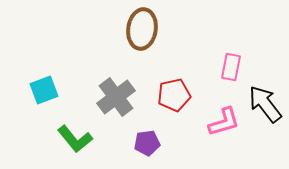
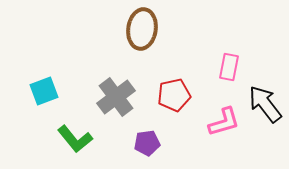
pink rectangle: moved 2 px left
cyan square: moved 1 px down
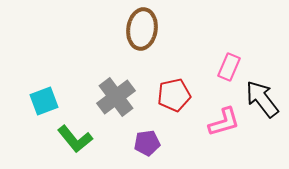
pink rectangle: rotated 12 degrees clockwise
cyan square: moved 10 px down
black arrow: moved 3 px left, 5 px up
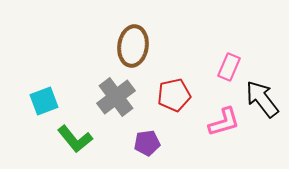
brown ellipse: moved 9 px left, 17 px down
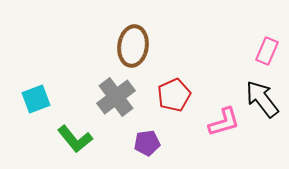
pink rectangle: moved 38 px right, 16 px up
red pentagon: rotated 12 degrees counterclockwise
cyan square: moved 8 px left, 2 px up
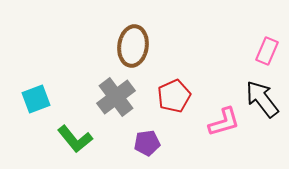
red pentagon: moved 1 px down
